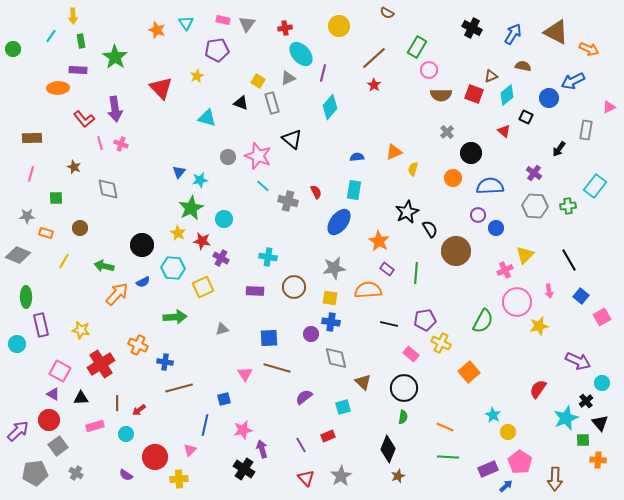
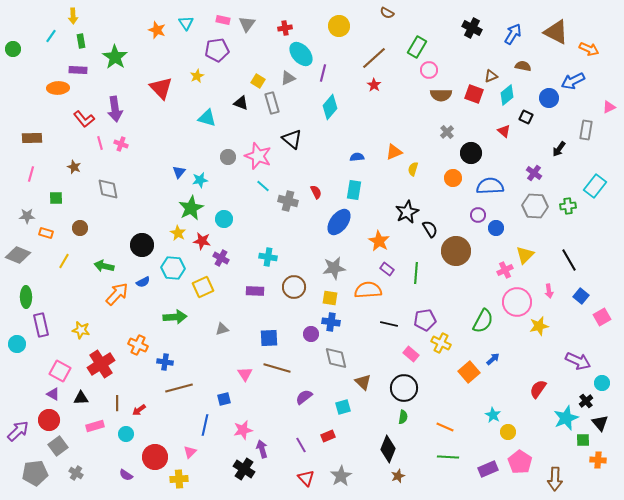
pink triangle at (190, 450): moved 2 px down
blue arrow at (506, 486): moved 13 px left, 127 px up
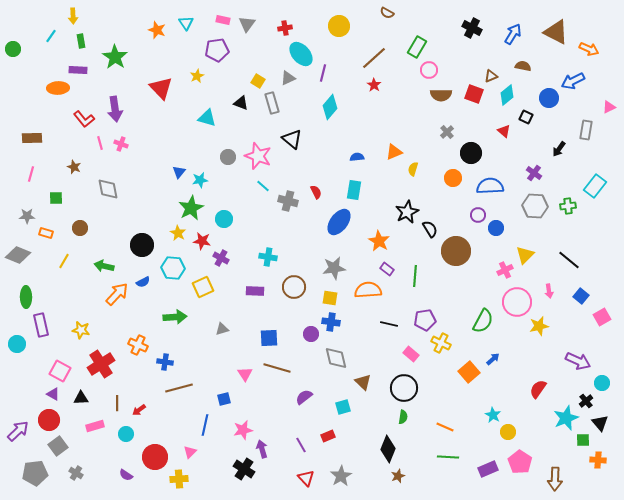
black line at (569, 260): rotated 20 degrees counterclockwise
green line at (416, 273): moved 1 px left, 3 px down
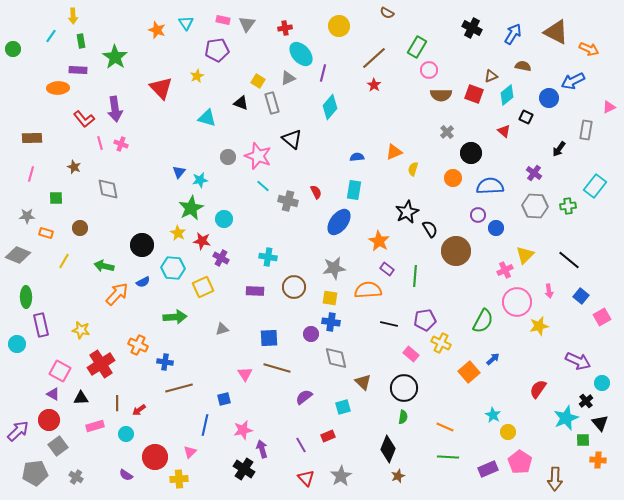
gray cross at (76, 473): moved 4 px down
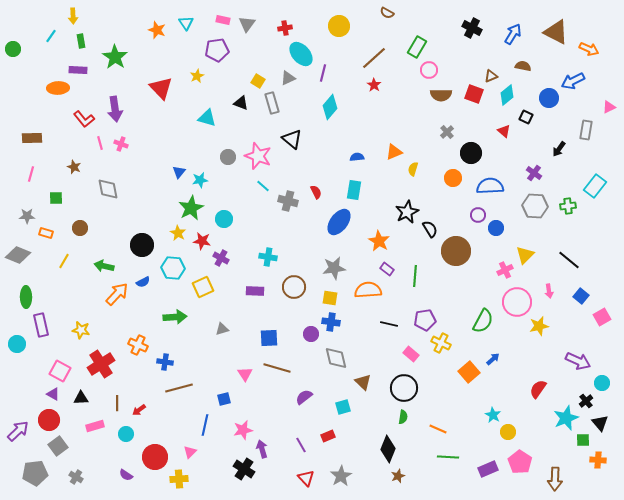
orange line at (445, 427): moved 7 px left, 2 px down
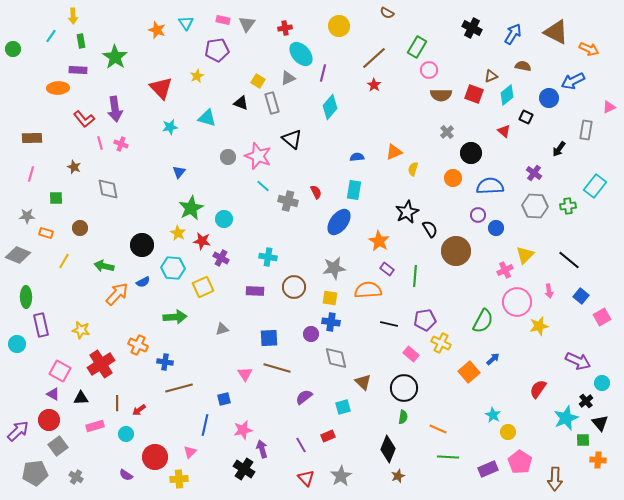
cyan star at (200, 180): moved 30 px left, 53 px up
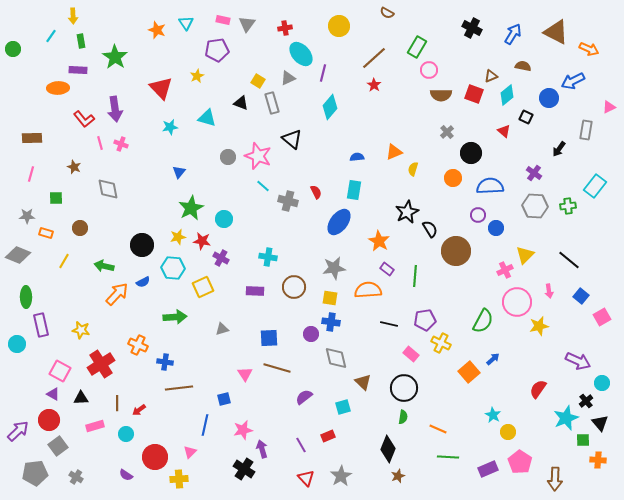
yellow star at (178, 233): moved 4 px down; rotated 28 degrees clockwise
brown line at (179, 388): rotated 8 degrees clockwise
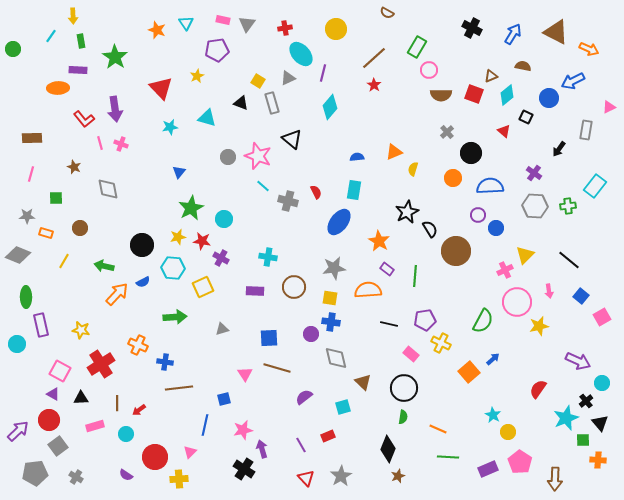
yellow circle at (339, 26): moved 3 px left, 3 px down
